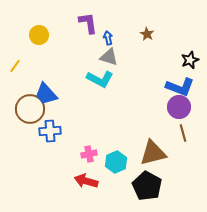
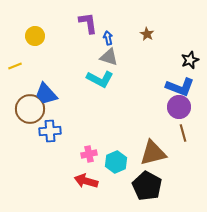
yellow circle: moved 4 px left, 1 px down
yellow line: rotated 32 degrees clockwise
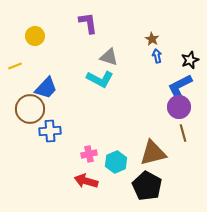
brown star: moved 5 px right, 5 px down
blue arrow: moved 49 px right, 18 px down
blue L-shape: rotated 132 degrees clockwise
blue trapezoid: moved 6 px up; rotated 95 degrees counterclockwise
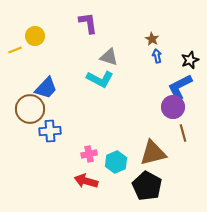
yellow line: moved 16 px up
purple circle: moved 6 px left
